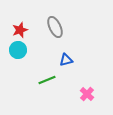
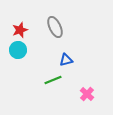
green line: moved 6 px right
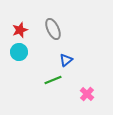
gray ellipse: moved 2 px left, 2 px down
cyan circle: moved 1 px right, 2 px down
blue triangle: rotated 24 degrees counterclockwise
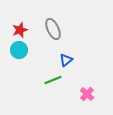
cyan circle: moved 2 px up
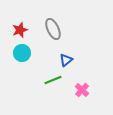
cyan circle: moved 3 px right, 3 px down
pink cross: moved 5 px left, 4 px up
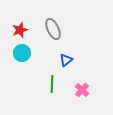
green line: moved 1 px left, 4 px down; rotated 66 degrees counterclockwise
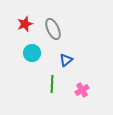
red star: moved 5 px right, 6 px up
cyan circle: moved 10 px right
pink cross: rotated 16 degrees clockwise
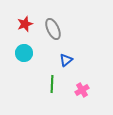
cyan circle: moved 8 px left
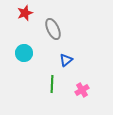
red star: moved 11 px up
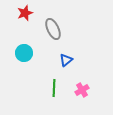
green line: moved 2 px right, 4 px down
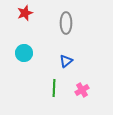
gray ellipse: moved 13 px right, 6 px up; rotated 25 degrees clockwise
blue triangle: moved 1 px down
